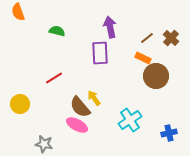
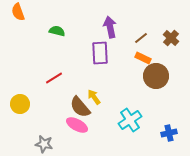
brown line: moved 6 px left
yellow arrow: moved 1 px up
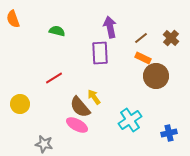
orange semicircle: moved 5 px left, 7 px down
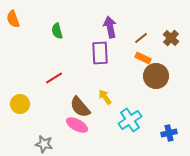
green semicircle: rotated 119 degrees counterclockwise
yellow arrow: moved 11 px right
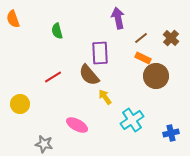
purple arrow: moved 8 px right, 9 px up
red line: moved 1 px left, 1 px up
brown semicircle: moved 9 px right, 32 px up
cyan cross: moved 2 px right
blue cross: moved 2 px right
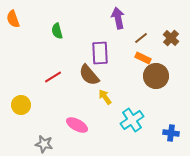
yellow circle: moved 1 px right, 1 px down
blue cross: rotated 21 degrees clockwise
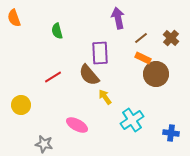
orange semicircle: moved 1 px right, 1 px up
brown circle: moved 2 px up
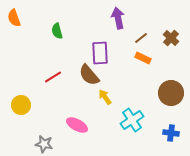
brown circle: moved 15 px right, 19 px down
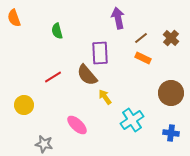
brown semicircle: moved 2 px left
yellow circle: moved 3 px right
pink ellipse: rotated 15 degrees clockwise
